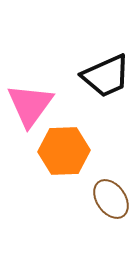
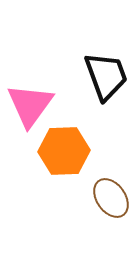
black trapezoid: rotated 86 degrees counterclockwise
brown ellipse: moved 1 px up
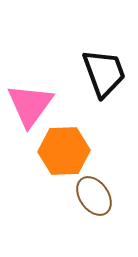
black trapezoid: moved 2 px left, 3 px up
brown ellipse: moved 17 px left, 2 px up
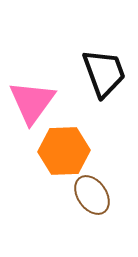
pink triangle: moved 2 px right, 3 px up
brown ellipse: moved 2 px left, 1 px up
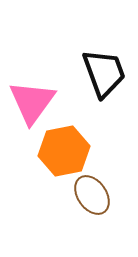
orange hexagon: rotated 9 degrees counterclockwise
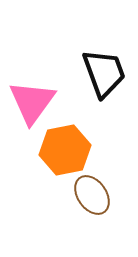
orange hexagon: moved 1 px right, 1 px up
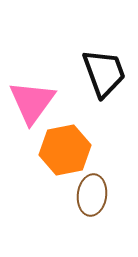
brown ellipse: rotated 42 degrees clockwise
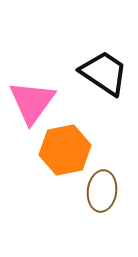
black trapezoid: rotated 36 degrees counterclockwise
brown ellipse: moved 10 px right, 4 px up
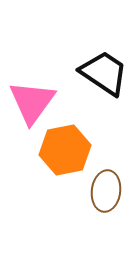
brown ellipse: moved 4 px right
